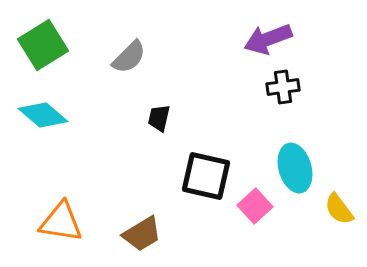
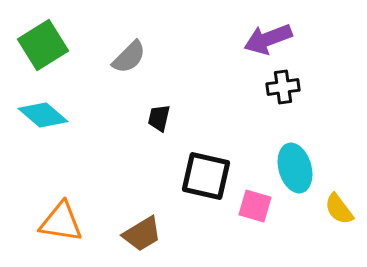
pink square: rotated 32 degrees counterclockwise
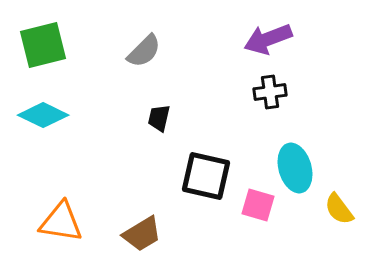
green square: rotated 18 degrees clockwise
gray semicircle: moved 15 px right, 6 px up
black cross: moved 13 px left, 5 px down
cyan diamond: rotated 15 degrees counterclockwise
pink square: moved 3 px right, 1 px up
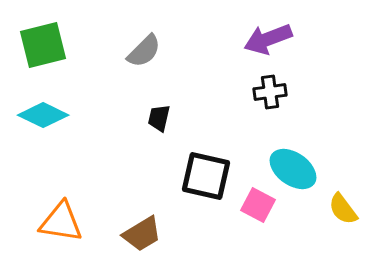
cyan ellipse: moved 2 px left, 1 px down; rotated 39 degrees counterclockwise
pink square: rotated 12 degrees clockwise
yellow semicircle: moved 4 px right
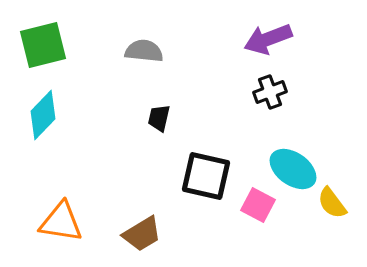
gray semicircle: rotated 129 degrees counterclockwise
black cross: rotated 12 degrees counterclockwise
cyan diamond: rotated 72 degrees counterclockwise
yellow semicircle: moved 11 px left, 6 px up
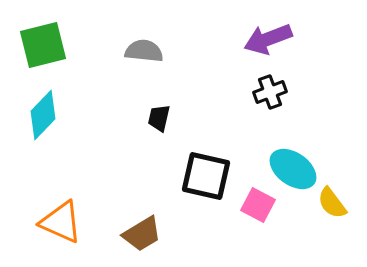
orange triangle: rotated 15 degrees clockwise
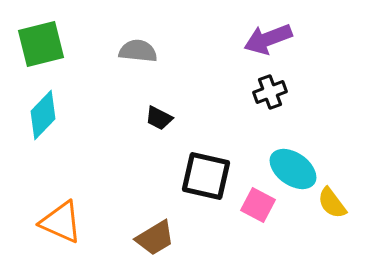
green square: moved 2 px left, 1 px up
gray semicircle: moved 6 px left
black trapezoid: rotated 76 degrees counterclockwise
brown trapezoid: moved 13 px right, 4 px down
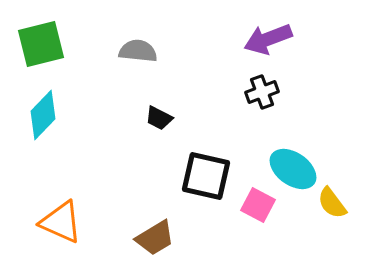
black cross: moved 8 px left
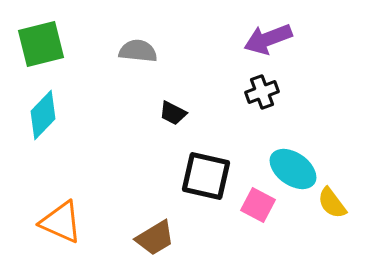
black trapezoid: moved 14 px right, 5 px up
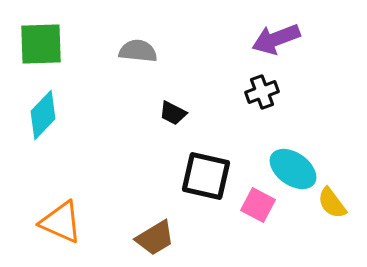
purple arrow: moved 8 px right
green square: rotated 12 degrees clockwise
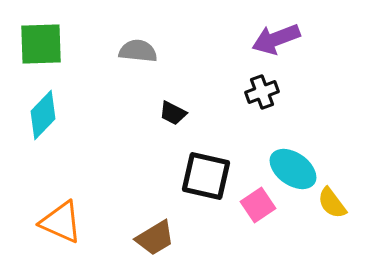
pink square: rotated 28 degrees clockwise
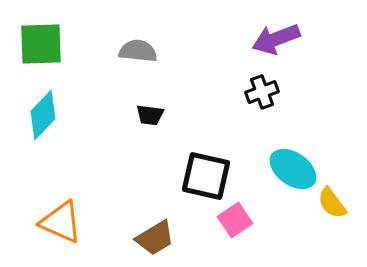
black trapezoid: moved 23 px left, 2 px down; rotated 20 degrees counterclockwise
pink square: moved 23 px left, 15 px down
